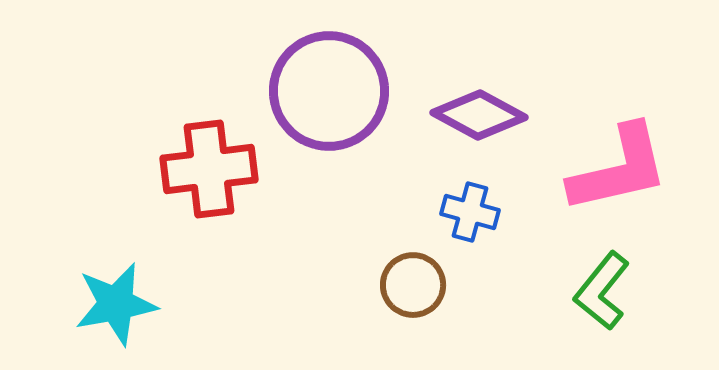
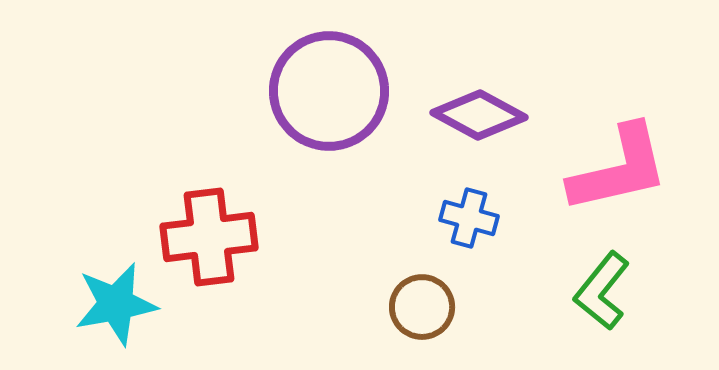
red cross: moved 68 px down
blue cross: moved 1 px left, 6 px down
brown circle: moved 9 px right, 22 px down
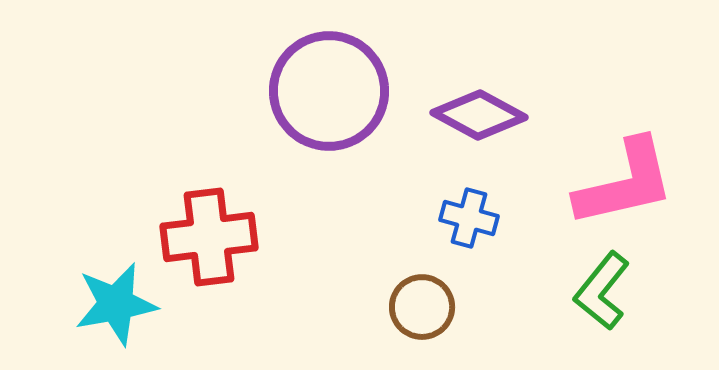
pink L-shape: moved 6 px right, 14 px down
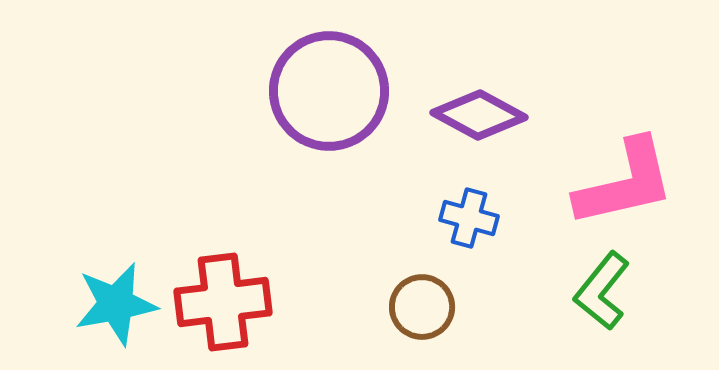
red cross: moved 14 px right, 65 px down
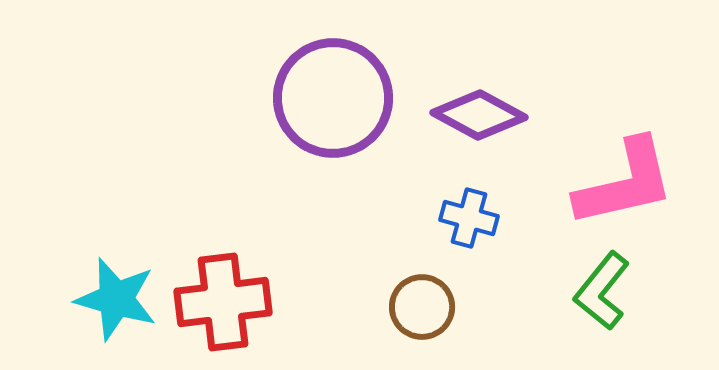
purple circle: moved 4 px right, 7 px down
cyan star: moved 5 px up; rotated 26 degrees clockwise
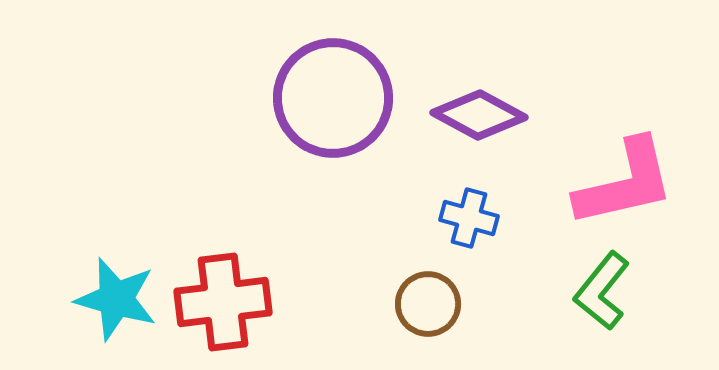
brown circle: moved 6 px right, 3 px up
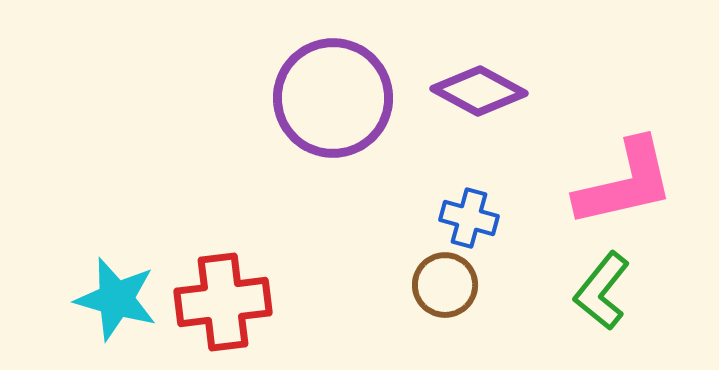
purple diamond: moved 24 px up
brown circle: moved 17 px right, 19 px up
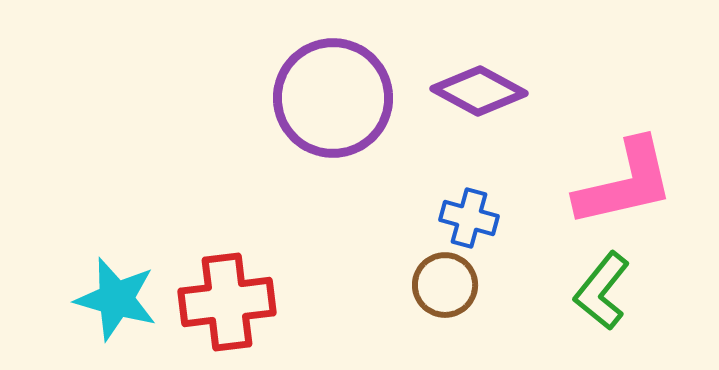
red cross: moved 4 px right
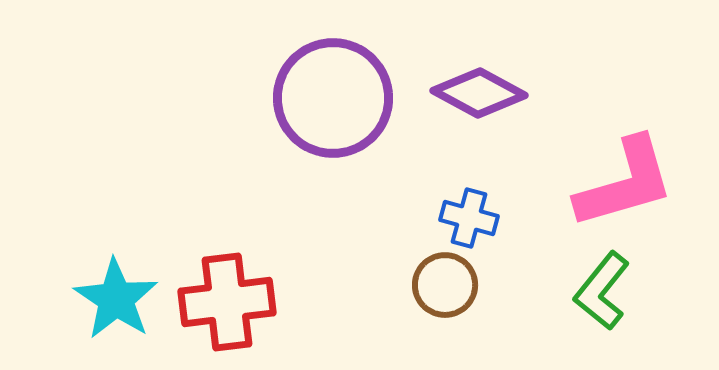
purple diamond: moved 2 px down
pink L-shape: rotated 3 degrees counterclockwise
cyan star: rotated 18 degrees clockwise
